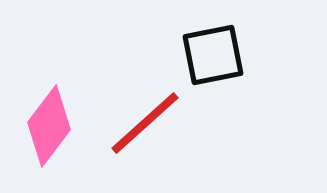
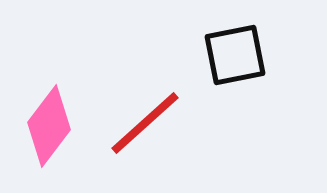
black square: moved 22 px right
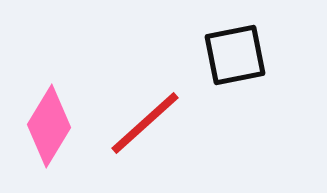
pink diamond: rotated 6 degrees counterclockwise
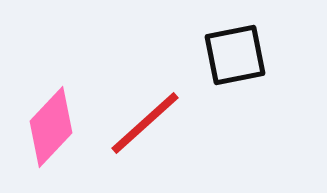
pink diamond: moved 2 px right, 1 px down; rotated 12 degrees clockwise
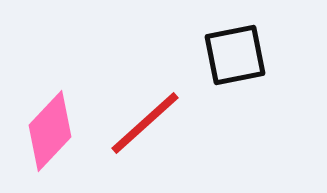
pink diamond: moved 1 px left, 4 px down
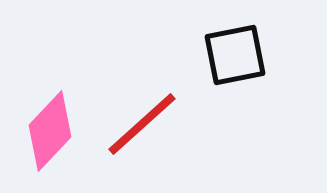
red line: moved 3 px left, 1 px down
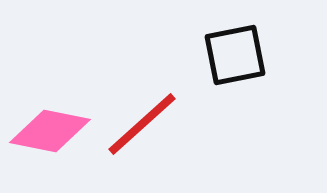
pink diamond: rotated 58 degrees clockwise
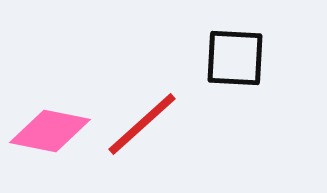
black square: moved 3 px down; rotated 14 degrees clockwise
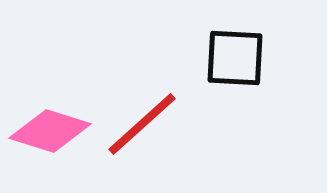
pink diamond: rotated 6 degrees clockwise
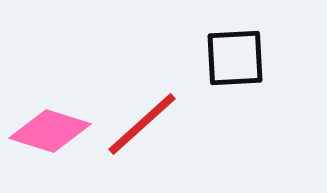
black square: rotated 6 degrees counterclockwise
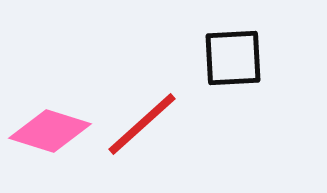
black square: moved 2 px left
